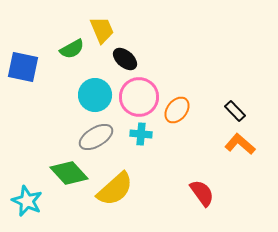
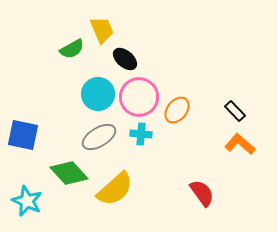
blue square: moved 68 px down
cyan circle: moved 3 px right, 1 px up
gray ellipse: moved 3 px right
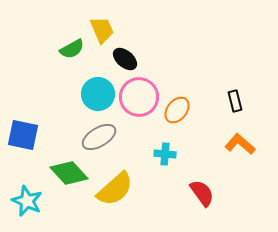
black rectangle: moved 10 px up; rotated 30 degrees clockwise
cyan cross: moved 24 px right, 20 px down
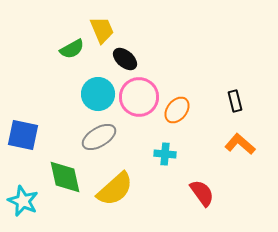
green diamond: moved 4 px left, 4 px down; rotated 30 degrees clockwise
cyan star: moved 4 px left
